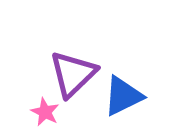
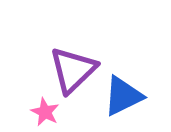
purple triangle: moved 4 px up
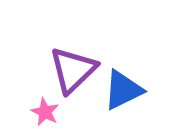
blue triangle: moved 6 px up
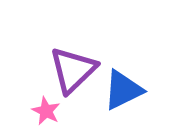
pink star: moved 1 px right, 1 px up
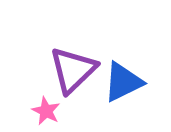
blue triangle: moved 8 px up
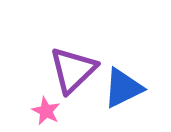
blue triangle: moved 6 px down
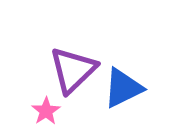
pink star: rotated 12 degrees clockwise
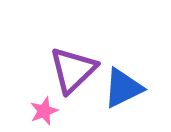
pink star: moved 2 px left; rotated 12 degrees clockwise
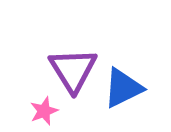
purple triangle: rotated 18 degrees counterclockwise
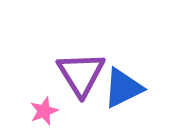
purple triangle: moved 8 px right, 4 px down
